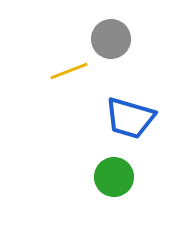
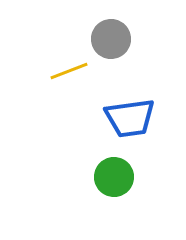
blue trapezoid: rotated 24 degrees counterclockwise
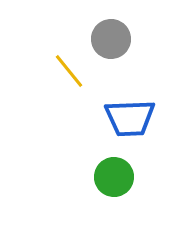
yellow line: rotated 72 degrees clockwise
blue trapezoid: rotated 6 degrees clockwise
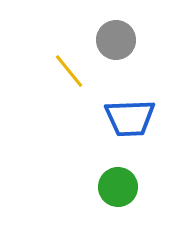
gray circle: moved 5 px right, 1 px down
green circle: moved 4 px right, 10 px down
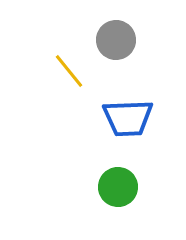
blue trapezoid: moved 2 px left
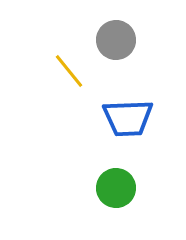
green circle: moved 2 px left, 1 px down
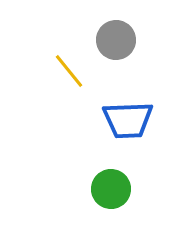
blue trapezoid: moved 2 px down
green circle: moved 5 px left, 1 px down
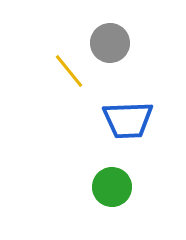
gray circle: moved 6 px left, 3 px down
green circle: moved 1 px right, 2 px up
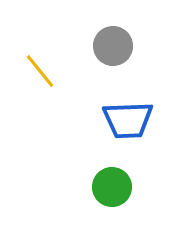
gray circle: moved 3 px right, 3 px down
yellow line: moved 29 px left
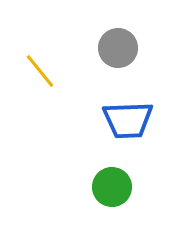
gray circle: moved 5 px right, 2 px down
